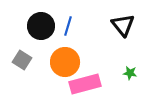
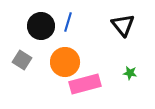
blue line: moved 4 px up
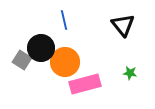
blue line: moved 4 px left, 2 px up; rotated 30 degrees counterclockwise
black circle: moved 22 px down
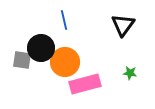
black triangle: rotated 15 degrees clockwise
gray square: rotated 24 degrees counterclockwise
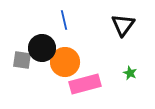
black circle: moved 1 px right
green star: rotated 16 degrees clockwise
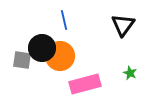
orange circle: moved 5 px left, 6 px up
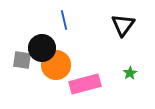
orange circle: moved 4 px left, 9 px down
green star: rotated 16 degrees clockwise
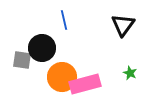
orange circle: moved 6 px right, 12 px down
green star: rotated 16 degrees counterclockwise
